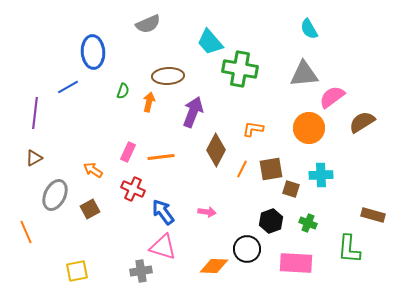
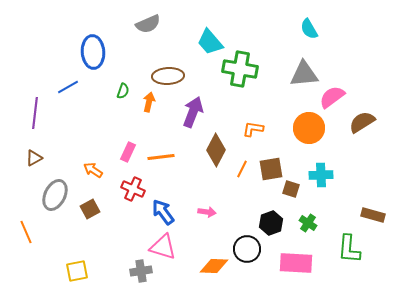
black hexagon at (271, 221): moved 2 px down
green cross at (308, 223): rotated 12 degrees clockwise
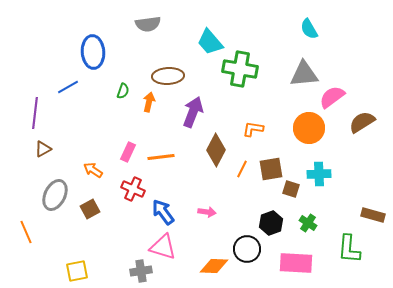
gray semicircle at (148, 24): rotated 15 degrees clockwise
brown triangle at (34, 158): moved 9 px right, 9 px up
cyan cross at (321, 175): moved 2 px left, 1 px up
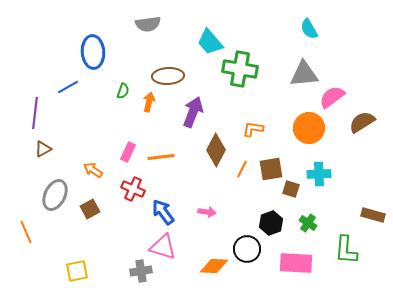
green L-shape at (349, 249): moved 3 px left, 1 px down
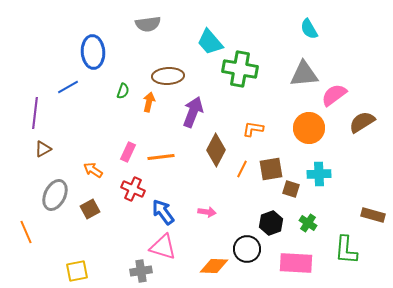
pink semicircle at (332, 97): moved 2 px right, 2 px up
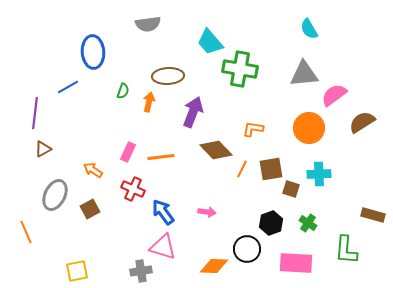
brown diamond at (216, 150): rotated 72 degrees counterclockwise
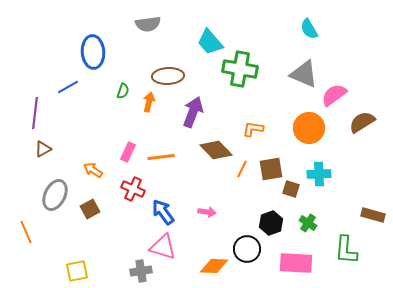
gray triangle at (304, 74): rotated 28 degrees clockwise
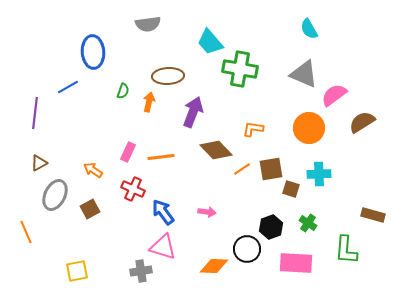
brown triangle at (43, 149): moved 4 px left, 14 px down
orange line at (242, 169): rotated 30 degrees clockwise
black hexagon at (271, 223): moved 4 px down
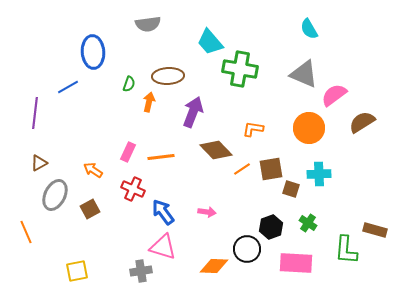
green semicircle at (123, 91): moved 6 px right, 7 px up
brown rectangle at (373, 215): moved 2 px right, 15 px down
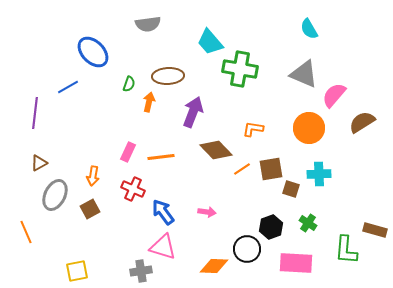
blue ellipse at (93, 52): rotated 40 degrees counterclockwise
pink semicircle at (334, 95): rotated 12 degrees counterclockwise
orange arrow at (93, 170): moved 6 px down; rotated 114 degrees counterclockwise
